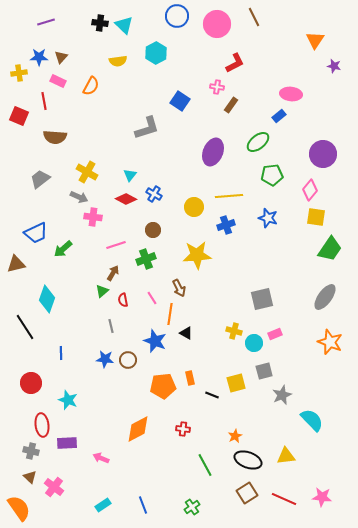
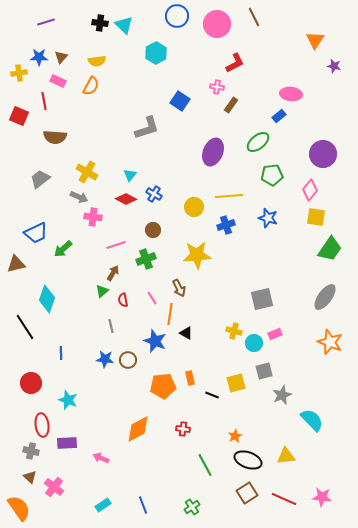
yellow semicircle at (118, 61): moved 21 px left
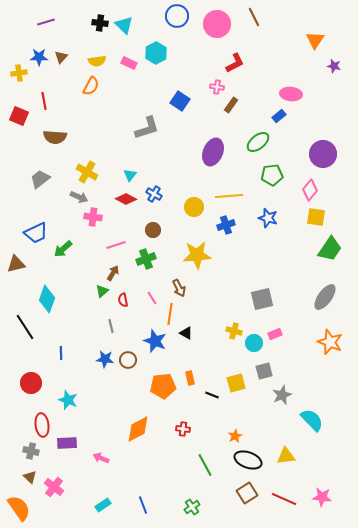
pink rectangle at (58, 81): moved 71 px right, 18 px up
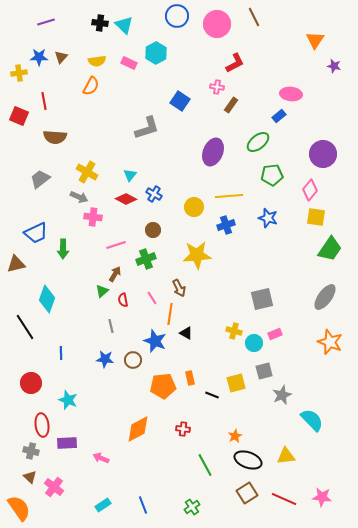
green arrow at (63, 249): rotated 48 degrees counterclockwise
brown arrow at (113, 273): moved 2 px right, 1 px down
brown circle at (128, 360): moved 5 px right
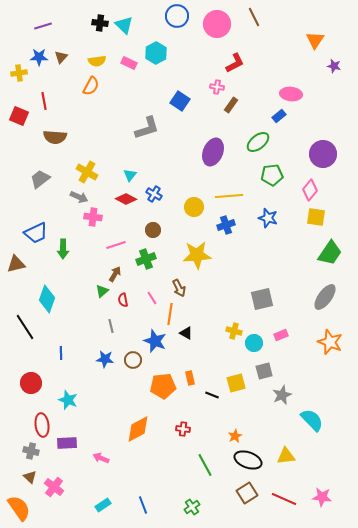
purple line at (46, 22): moved 3 px left, 4 px down
green trapezoid at (330, 249): moved 4 px down
pink rectangle at (275, 334): moved 6 px right, 1 px down
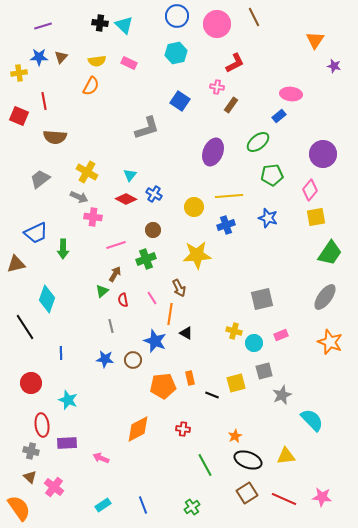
cyan hexagon at (156, 53): moved 20 px right; rotated 15 degrees clockwise
yellow square at (316, 217): rotated 18 degrees counterclockwise
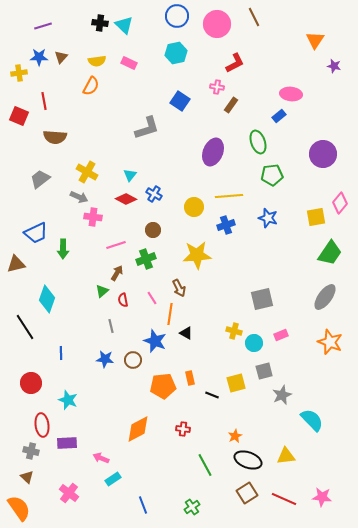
green ellipse at (258, 142): rotated 70 degrees counterclockwise
pink diamond at (310, 190): moved 30 px right, 13 px down
brown arrow at (115, 274): moved 2 px right, 1 px up
brown triangle at (30, 477): moved 3 px left
pink cross at (54, 487): moved 15 px right, 6 px down
cyan rectangle at (103, 505): moved 10 px right, 26 px up
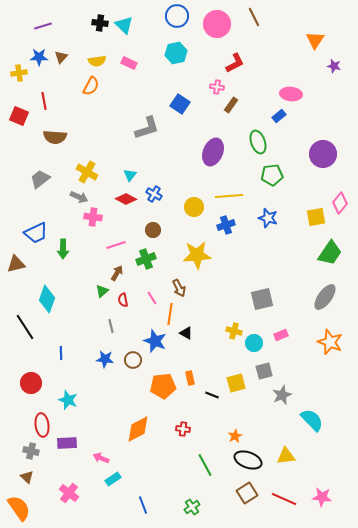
blue square at (180, 101): moved 3 px down
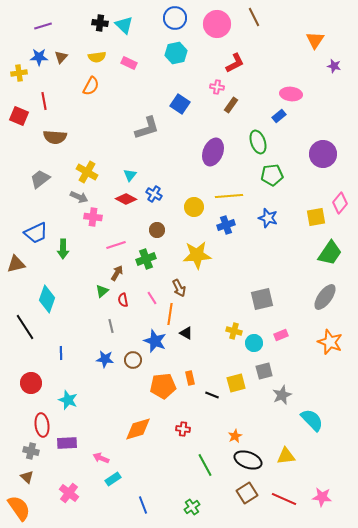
blue circle at (177, 16): moved 2 px left, 2 px down
yellow semicircle at (97, 61): moved 4 px up
brown circle at (153, 230): moved 4 px right
orange diamond at (138, 429): rotated 12 degrees clockwise
